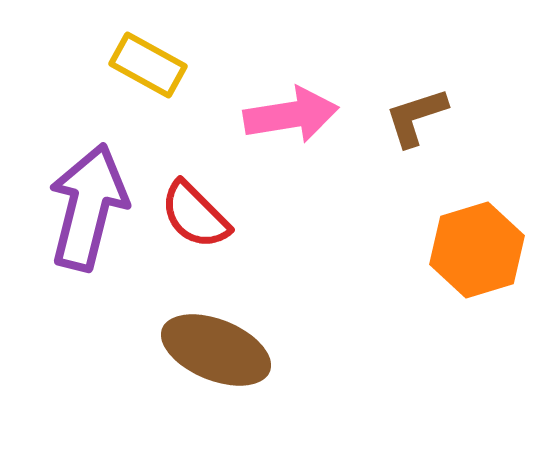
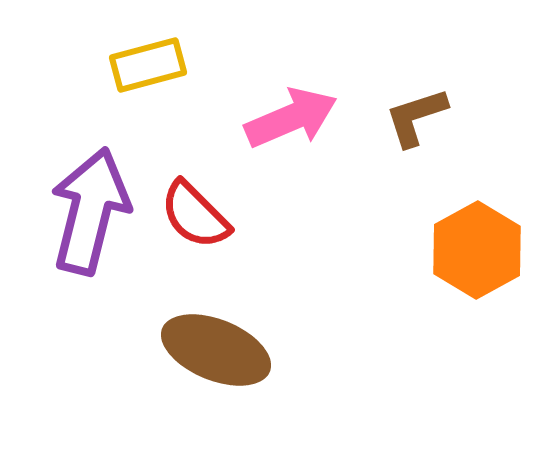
yellow rectangle: rotated 44 degrees counterclockwise
pink arrow: moved 3 px down; rotated 14 degrees counterclockwise
purple arrow: moved 2 px right, 4 px down
orange hexagon: rotated 12 degrees counterclockwise
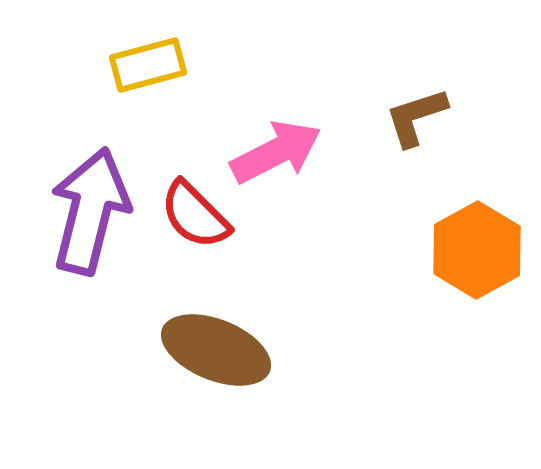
pink arrow: moved 15 px left, 34 px down; rotated 4 degrees counterclockwise
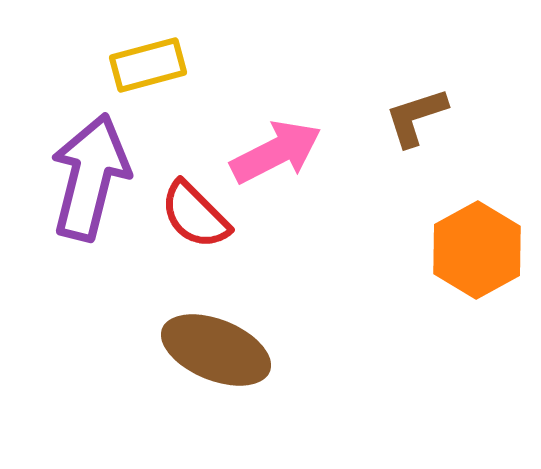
purple arrow: moved 34 px up
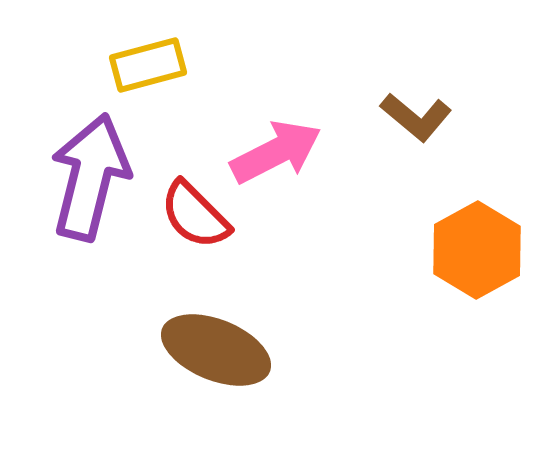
brown L-shape: rotated 122 degrees counterclockwise
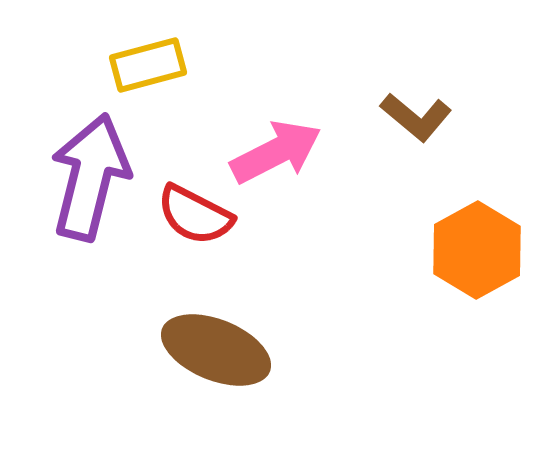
red semicircle: rotated 18 degrees counterclockwise
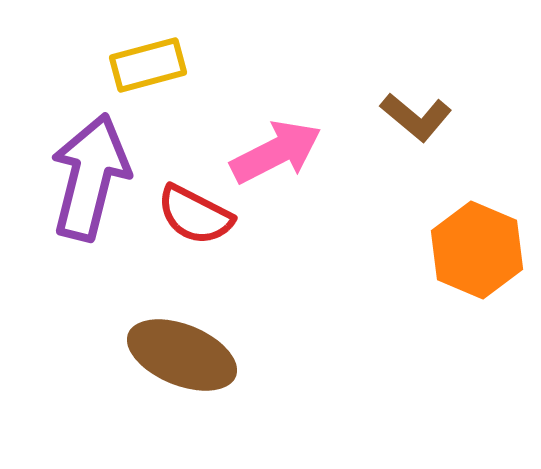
orange hexagon: rotated 8 degrees counterclockwise
brown ellipse: moved 34 px left, 5 px down
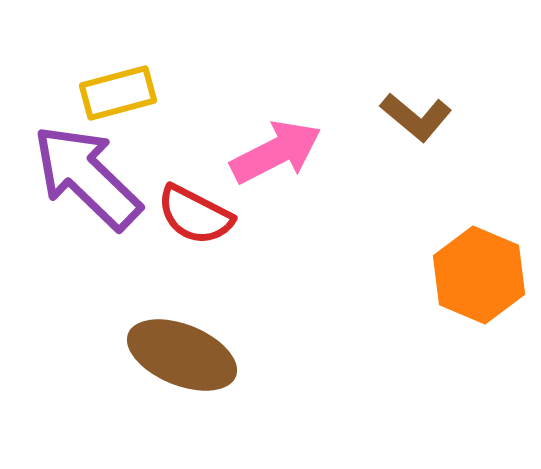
yellow rectangle: moved 30 px left, 28 px down
purple arrow: moved 3 px left; rotated 60 degrees counterclockwise
orange hexagon: moved 2 px right, 25 px down
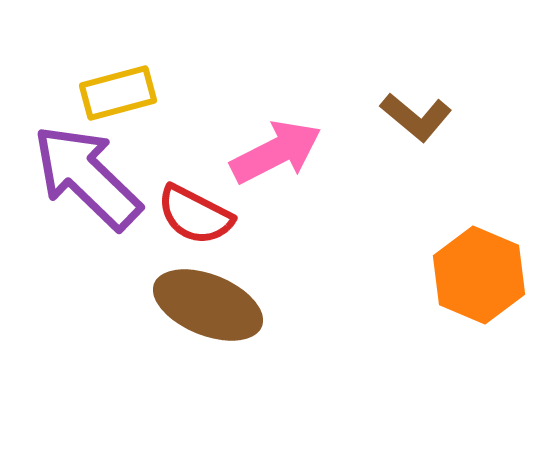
brown ellipse: moved 26 px right, 50 px up
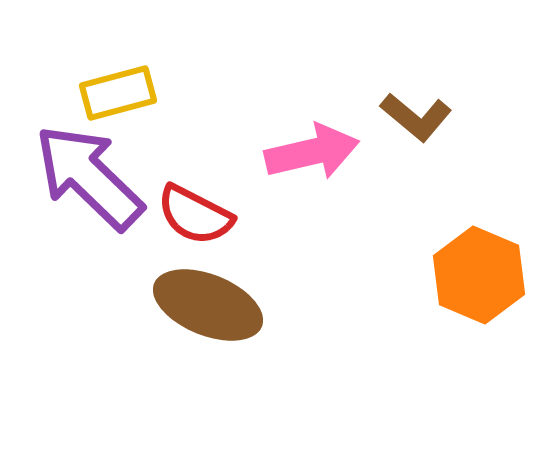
pink arrow: moved 36 px right; rotated 14 degrees clockwise
purple arrow: moved 2 px right
